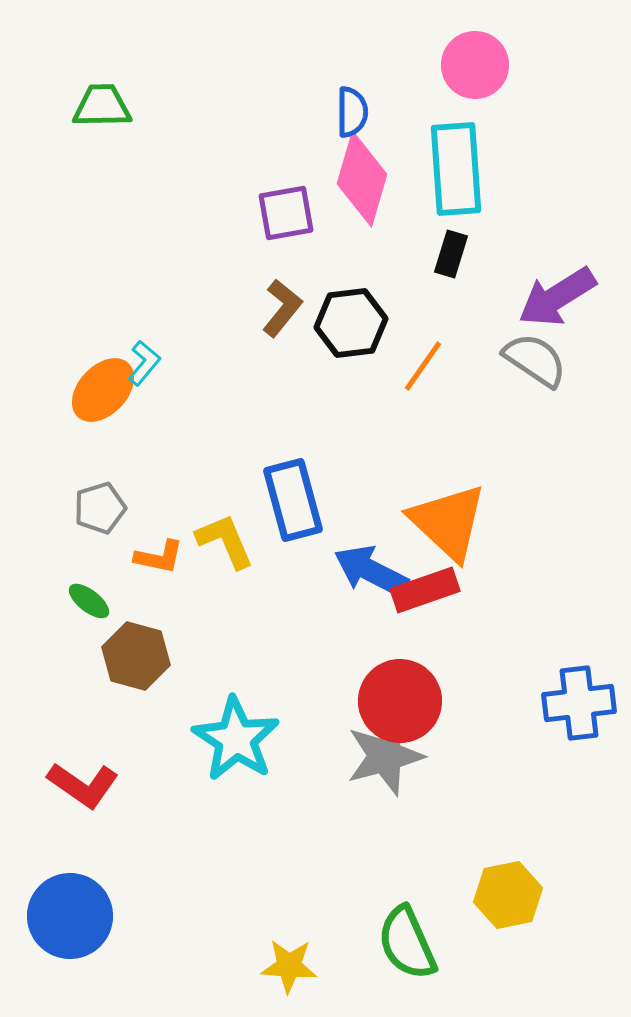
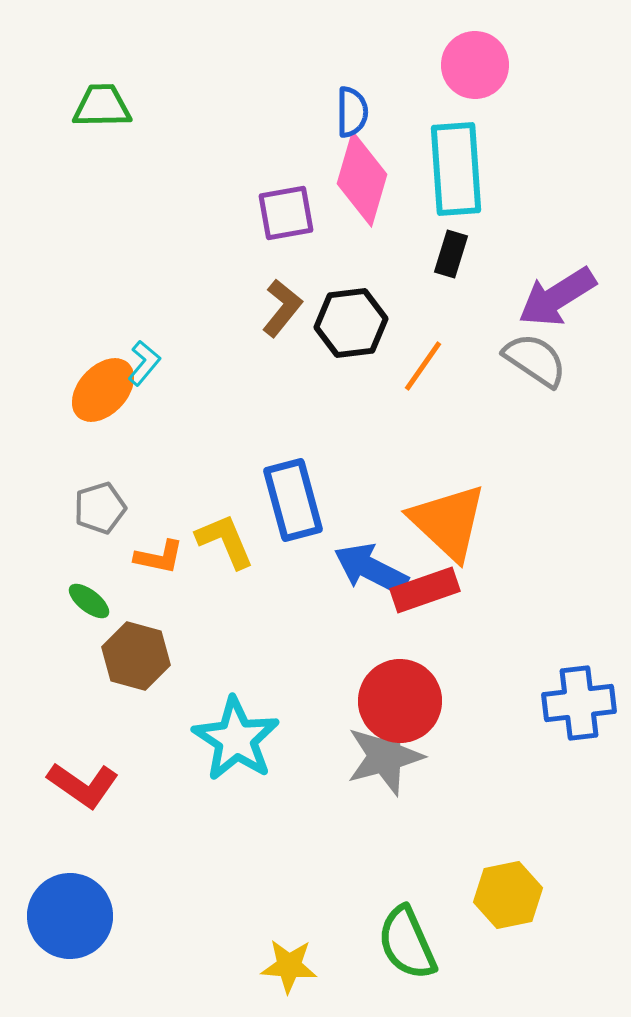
blue arrow: moved 2 px up
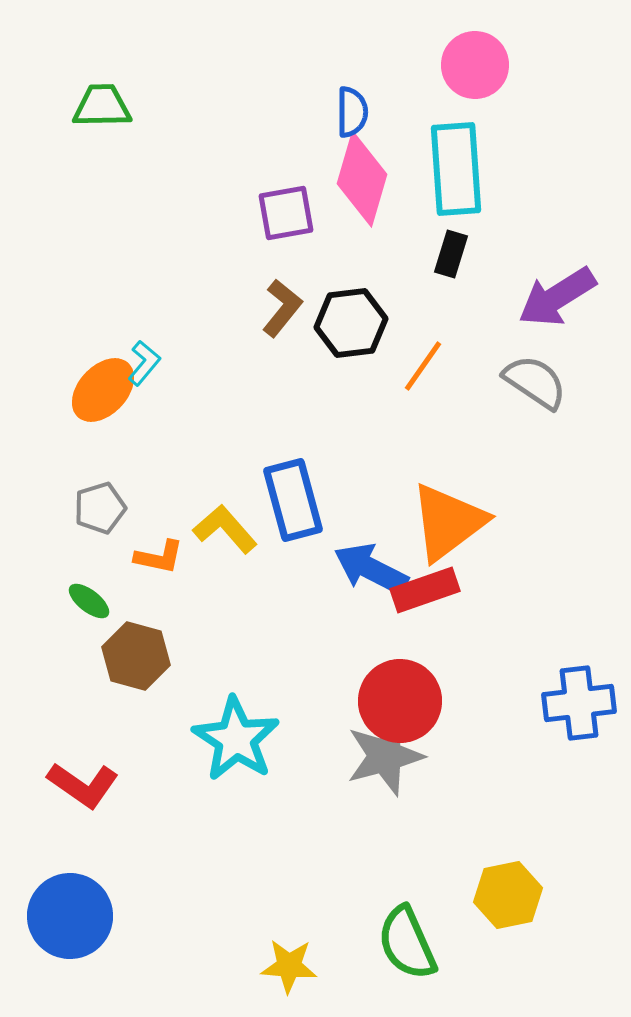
gray semicircle: moved 22 px down
orange triangle: rotated 40 degrees clockwise
yellow L-shape: moved 12 px up; rotated 18 degrees counterclockwise
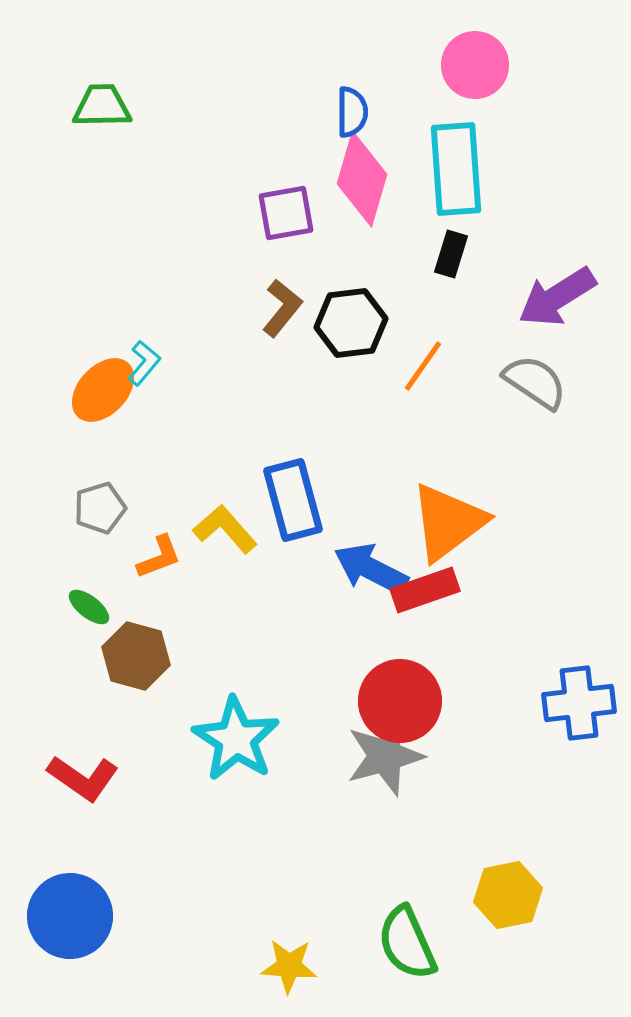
orange L-shape: rotated 33 degrees counterclockwise
green ellipse: moved 6 px down
red L-shape: moved 7 px up
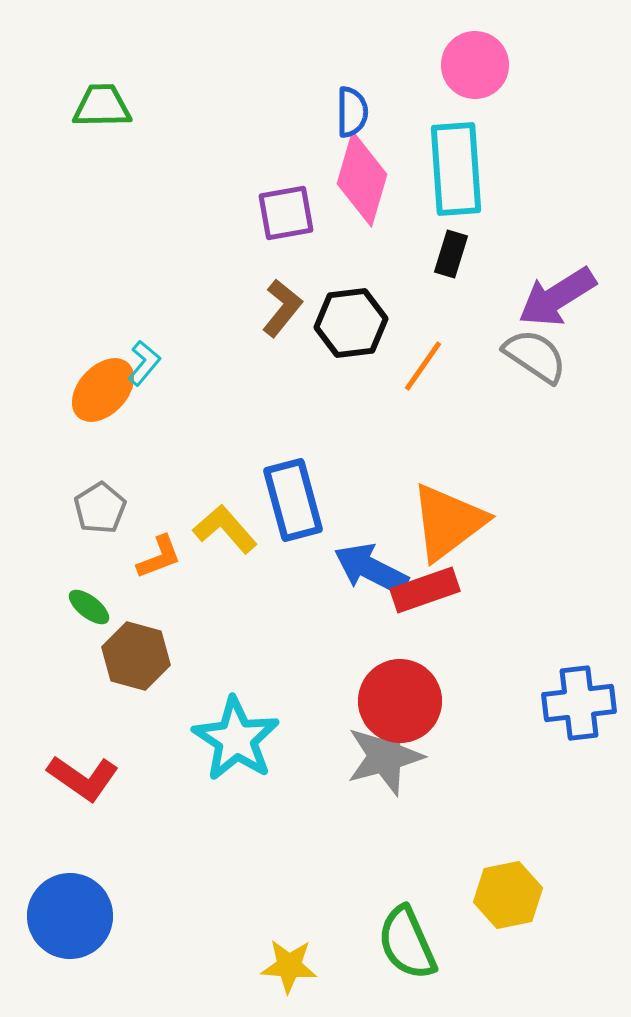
gray semicircle: moved 26 px up
gray pentagon: rotated 15 degrees counterclockwise
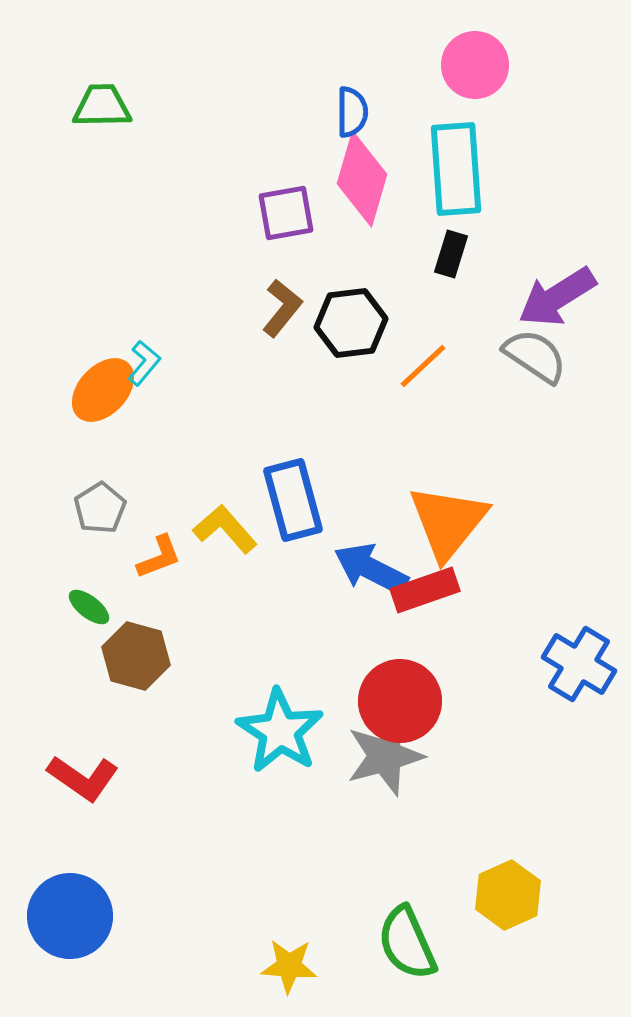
orange line: rotated 12 degrees clockwise
orange triangle: rotated 14 degrees counterclockwise
blue cross: moved 39 px up; rotated 38 degrees clockwise
cyan star: moved 44 px right, 8 px up
yellow hexagon: rotated 12 degrees counterclockwise
